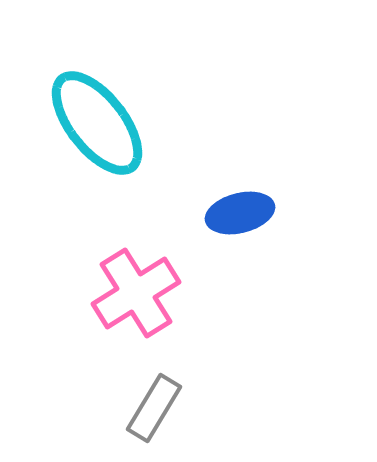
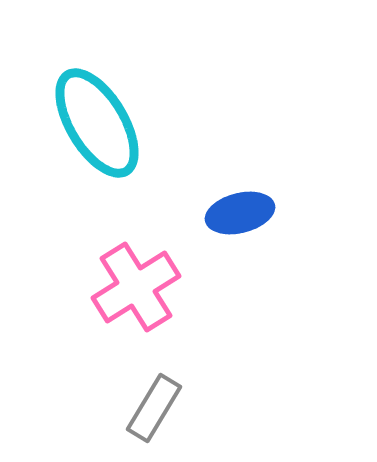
cyan ellipse: rotated 7 degrees clockwise
pink cross: moved 6 px up
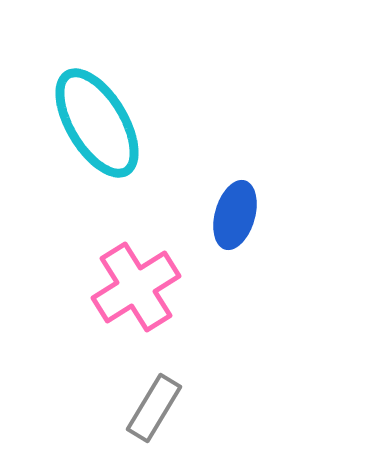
blue ellipse: moved 5 px left, 2 px down; rotated 60 degrees counterclockwise
